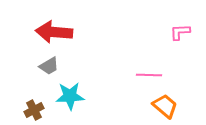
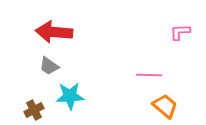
gray trapezoid: rotated 65 degrees clockwise
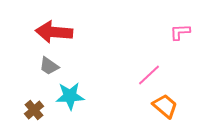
pink line: rotated 45 degrees counterclockwise
brown cross: rotated 12 degrees counterclockwise
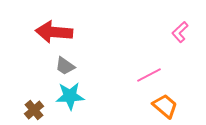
pink L-shape: rotated 40 degrees counterclockwise
gray trapezoid: moved 16 px right
pink line: rotated 15 degrees clockwise
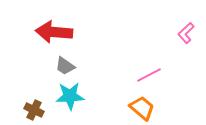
pink L-shape: moved 6 px right, 1 px down
orange trapezoid: moved 23 px left, 2 px down
brown cross: rotated 24 degrees counterclockwise
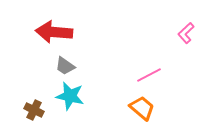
cyan star: rotated 16 degrees clockwise
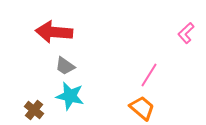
pink line: rotated 30 degrees counterclockwise
brown cross: rotated 12 degrees clockwise
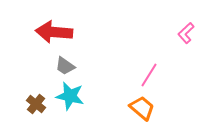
brown cross: moved 2 px right, 6 px up
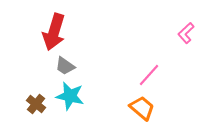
red arrow: rotated 78 degrees counterclockwise
pink line: rotated 10 degrees clockwise
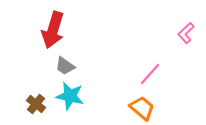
red arrow: moved 1 px left, 2 px up
pink line: moved 1 px right, 1 px up
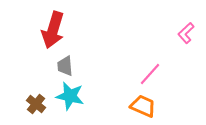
gray trapezoid: rotated 50 degrees clockwise
orange trapezoid: moved 1 px right, 2 px up; rotated 16 degrees counterclockwise
